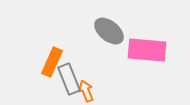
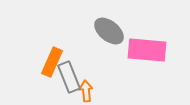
gray rectangle: moved 2 px up
orange arrow: rotated 15 degrees clockwise
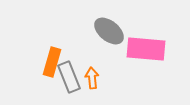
pink rectangle: moved 1 px left, 1 px up
orange rectangle: rotated 8 degrees counterclockwise
orange arrow: moved 6 px right, 13 px up
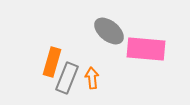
gray rectangle: moved 2 px left, 1 px down; rotated 44 degrees clockwise
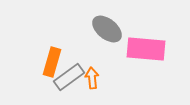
gray ellipse: moved 2 px left, 2 px up
gray rectangle: moved 2 px right, 1 px up; rotated 32 degrees clockwise
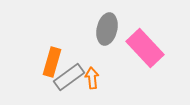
gray ellipse: rotated 64 degrees clockwise
pink rectangle: moved 1 px left, 1 px up; rotated 42 degrees clockwise
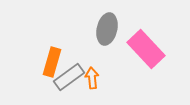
pink rectangle: moved 1 px right, 1 px down
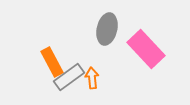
orange rectangle: rotated 44 degrees counterclockwise
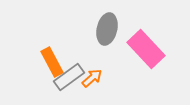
orange arrow: rotated 55 degrees clockwise
